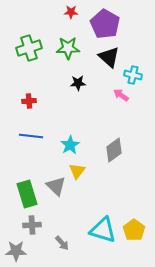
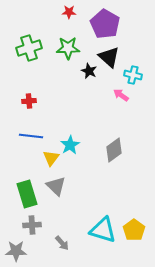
red star: moved 2 px left
black star: moved 11 px right, 12 px up; rotated 28 degrees clockwise
yellow triangle: moved 26 px left, 13 px up
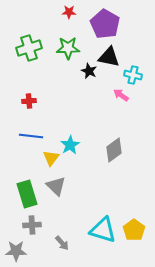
black triangle: rotated 30 degrees counterclockwise
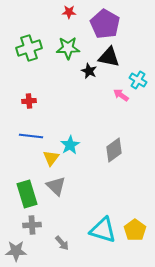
cyan cross: moved 5 px right, 5 px down; rotated 18 degrees clockwise
yellow pentagon: moved 1 px right
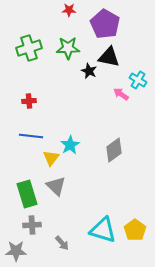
red star: moved 2 px up
pink arrow: moved 1 px up
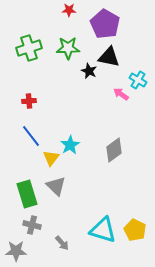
blue line: rotated 45 degrees clockwise
gray cross: rotated 18 degrees clockwise
yellow pentagon: rotated 10 degrees counterclockwise
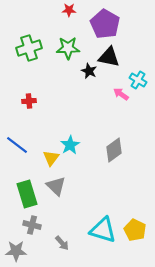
blue line: moved 14 px left, 9 px down; rotated 15 degrees counterclockwise
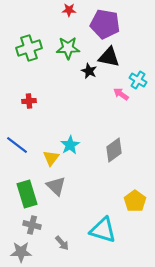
purple pentagon: rotated 20 degrees counterclockwise
yellow pentagon: moved 29 px up; rotated 10 degrees clockwise
gray star: moved 5 px right, 1 px down
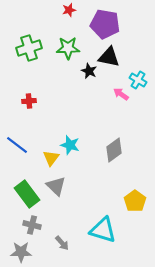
red star: rotated 16 degrees counterclockwise
cyan star: rotated 24 degrees counterclockwise
green rectangle: rotated 20 degrees counterclockwise
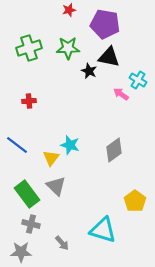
gray cross: moved 1 px left, 1 px up
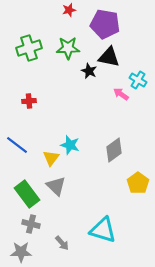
yellow pentagon: moved 3 px right, 18 px up
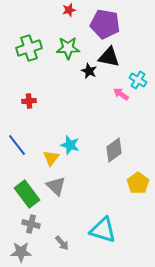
blue line: rotated 15 degrees clockwise
